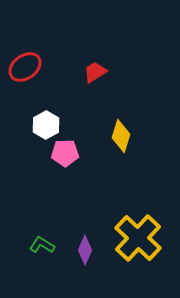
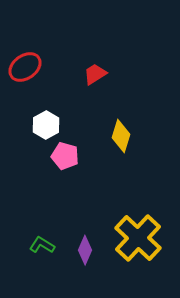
red trapezoid: moved 2 px down
pink pentagon: moved 3 px down; rotated 16 degrees clockwise
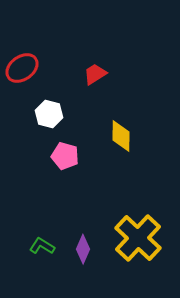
red ellipse: moved 3 px left, 1 px down
white hexagon: moved 3 px right, 11 px up; rotated 16 degrees counterclockwise
yellow diamond: rotated 16 degrees counterclockwise
green L-shape: moved 1 px down
purple diamond: moved 2 px left, 1 px up
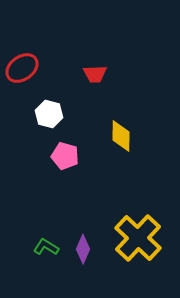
red trapezoid: rotated 150 degrees counterclockwise
green L-shape: moved 4 px right, 1 px down
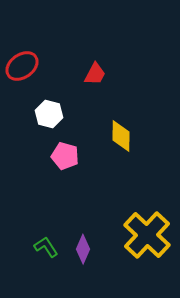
red ellipse: moved 2 px up
red trapezoid: rotated 60 degrees counterclockwise
yellow cross: moved 9 px right, 3 px up
green L-shape: rotated 25 degrees clockwise
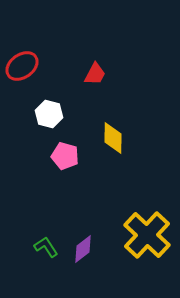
yellow diamond: moved 8 px left, 2 px down
purple diamond: rotated 28 degrees clockwise
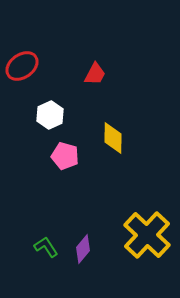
white hexagon: moved 1 px right, 1 px down; rotated 20 degrees clockwise
purple diamond: rotated 12 degrees counterclockwise
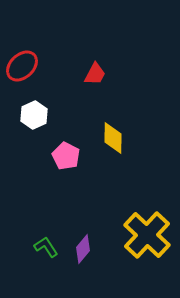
red ellipse: rotated 8 degrees counterclockwise
white hexagon: moved 16 px left
pink pentagon: moved 1 px right; rotated 12 degrees clockwise
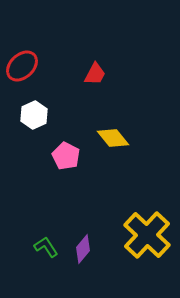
yellow diamond: rotated 40 degrees counterclockwise
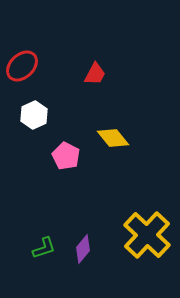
green L-shape: moved 2 px left, 1 px down; rotated 105 degrees clockwise
